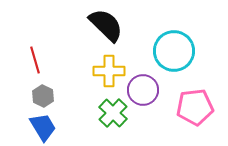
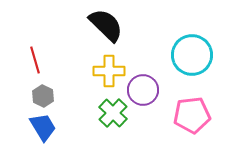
cyan circle: moved 18 px right, 4 px down
pink pentagon: moved 3 px left, 8 px down
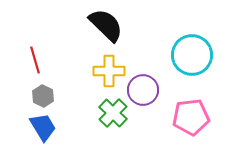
pink pentagon: moved 1 px left, 2 px down
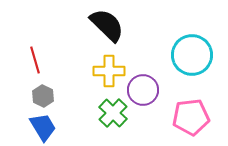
black semicircle: moved 1 px right
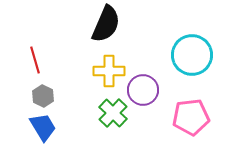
black semicircle: moved 1 px left, 1 px up; rotated 69 degrees clockwise
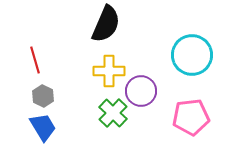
purple circle: moved 2 px left, 1 px down
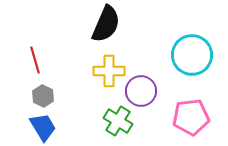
green cross: moved 5 px right, 8 px down; rotated 12 degrees counterclockwise
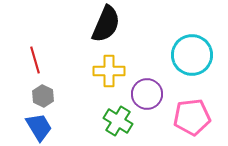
purple circle: moved 6 px right, 3 px down
pink pentagon: moved 1 px right
blue trapezoid: moved 4 px left
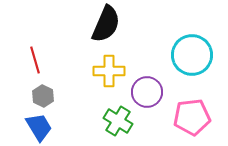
purple circle: moved 2 px up
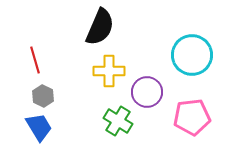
black semicircle: moved 6 px left, 3 px down
